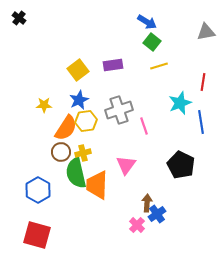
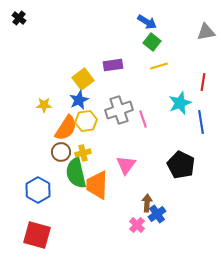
yellow square: moved 5 px right, 9 px down
pink line: moved 1 px left, 7 px up
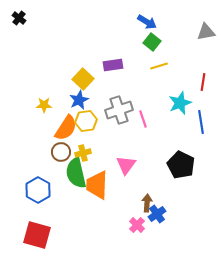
yellow square: rotated 10 degrees counterclockwise
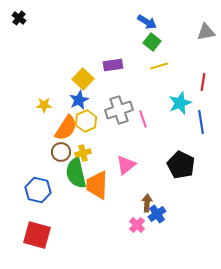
yellow hexagon: rotated 15 degrees counterclockwise
pink triangle: rotated 15 degrees clockwise
blue hexagon: rotated 15 degrees counterclockwise
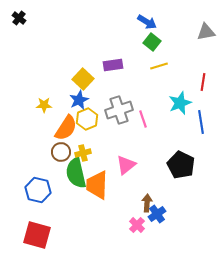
yellow hexagon: moved 1 px right, 2 px up
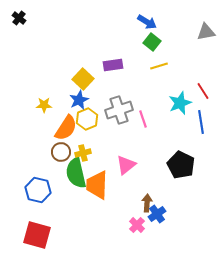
red line: moved 9 px down; rotated 42 degrees counterclockwise
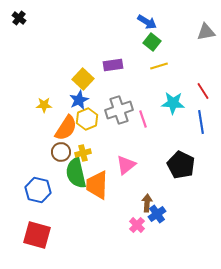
cyan star: moved 7 px left; rotated 25 degrees clockwise
